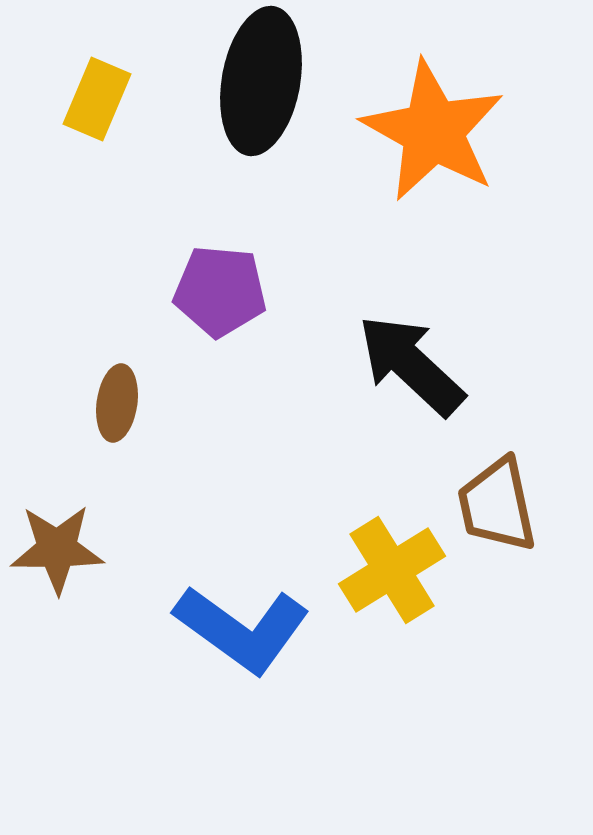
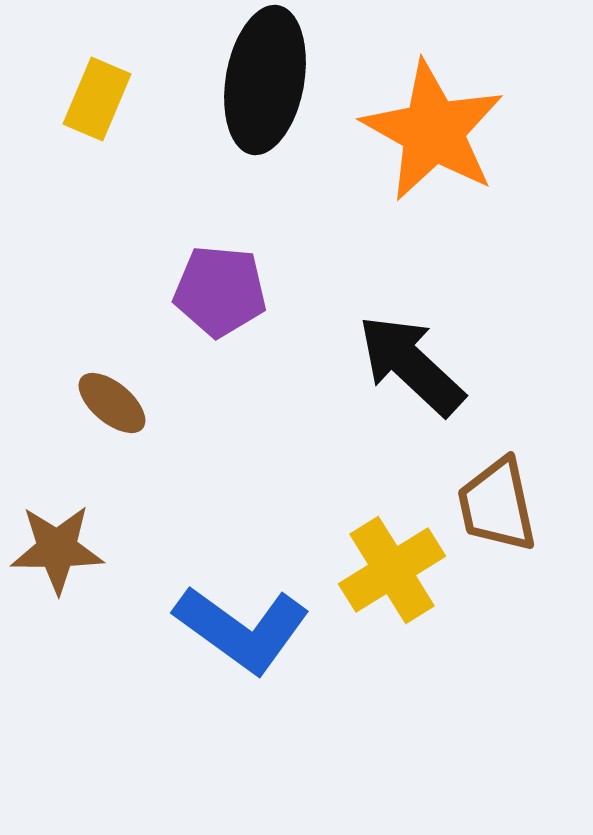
black ellipse: moved 4 px right, 1 px up
brown ellipse: moved 5 px left; rotated 58 degrees counterclockwise
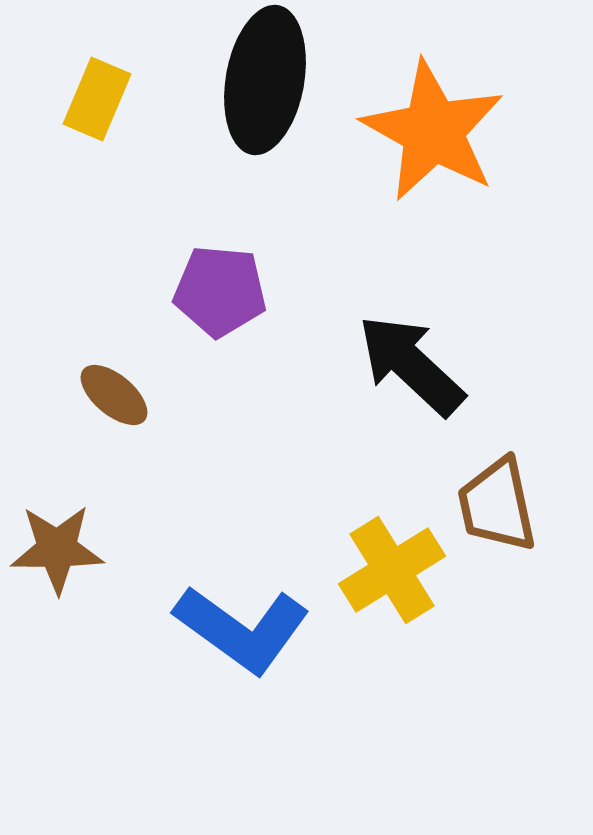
brown ellipse: moved 2 px right, 8 px up
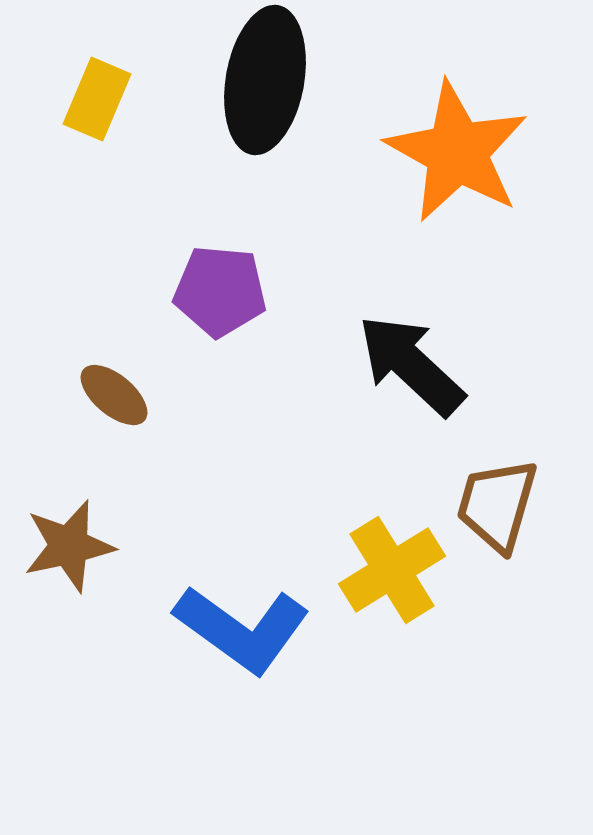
orange star: moved 24 px right, 21 px down
brown trapezoid: rotated 28 degrees clockwise
brown star: moved 12 px right, 3 px up; rotated 12 degrees counterclockwise
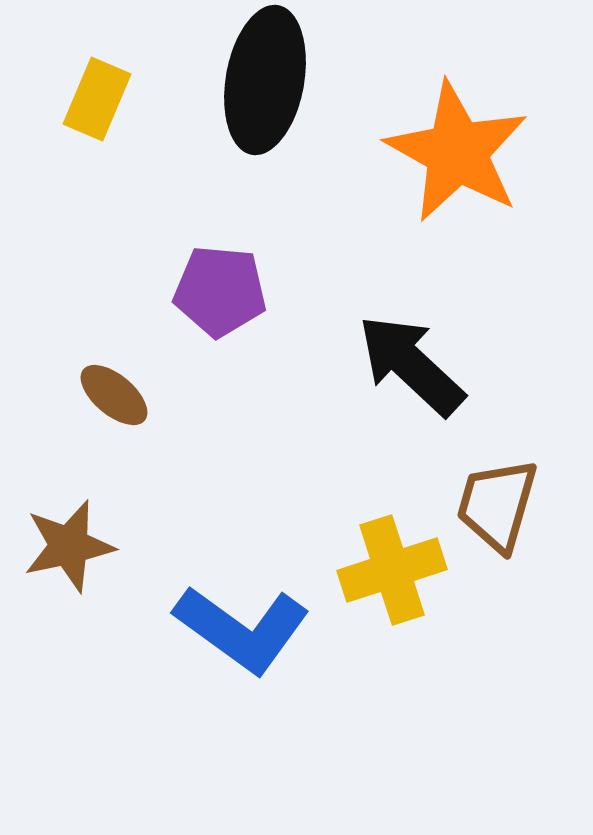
yellow cross: rotated 14 degrees clockwise
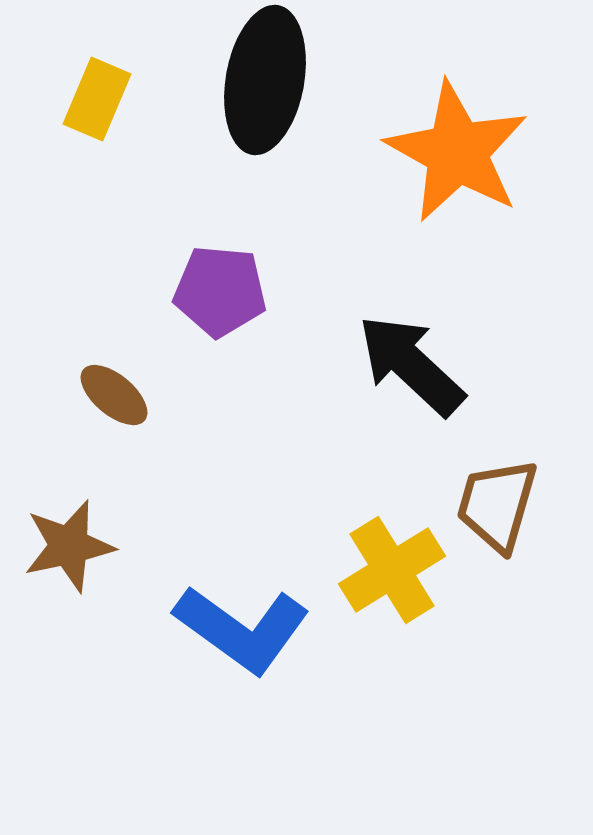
yellow cross: rotated 14 degrees counterclockwise
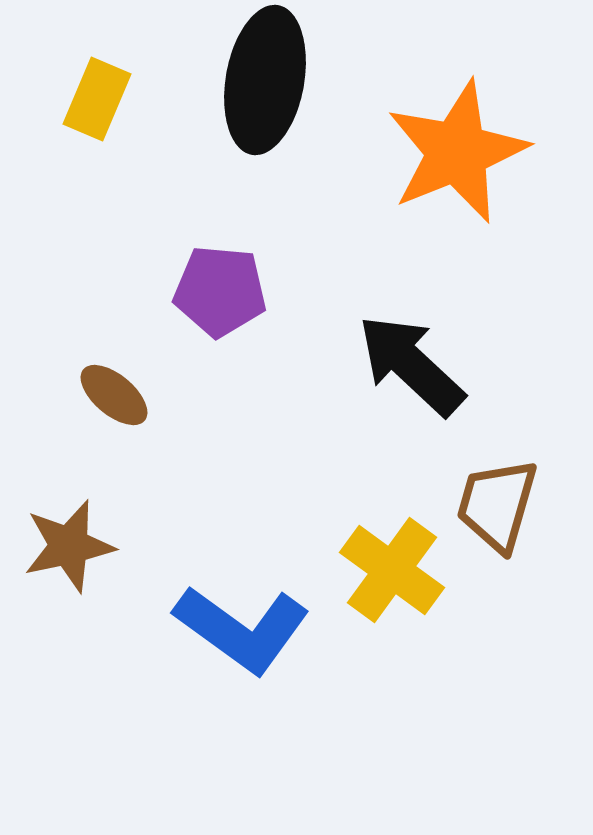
orange star: rotated 21 degrees clockwise
yellow cross: rotated 22 degrees counterclockwise
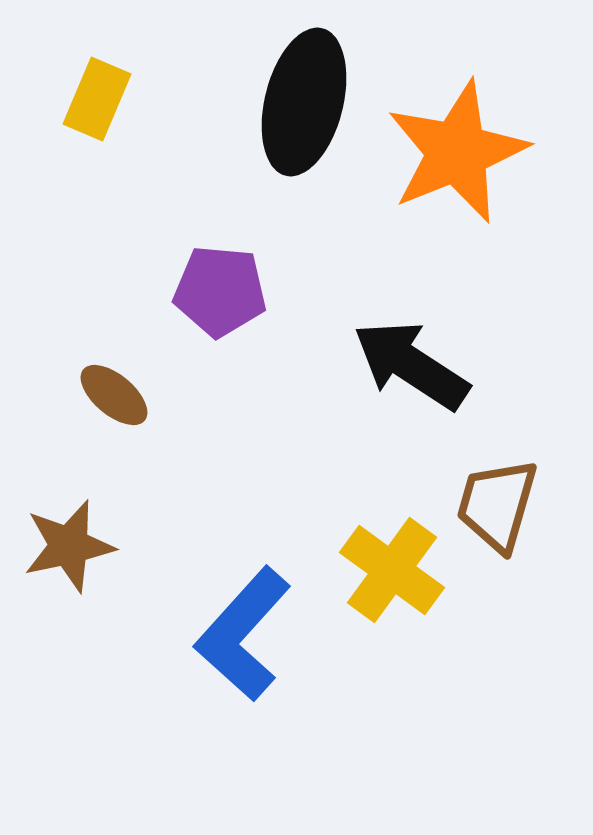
black ellipse: moved 39 px right, 22 px down; rotated 4 degrees clockwise
black arrow: rotated 10 degrees counterclockwise
blue L-shape: moved 1 px right, 5 px down; rotated 96 degrees clockwise
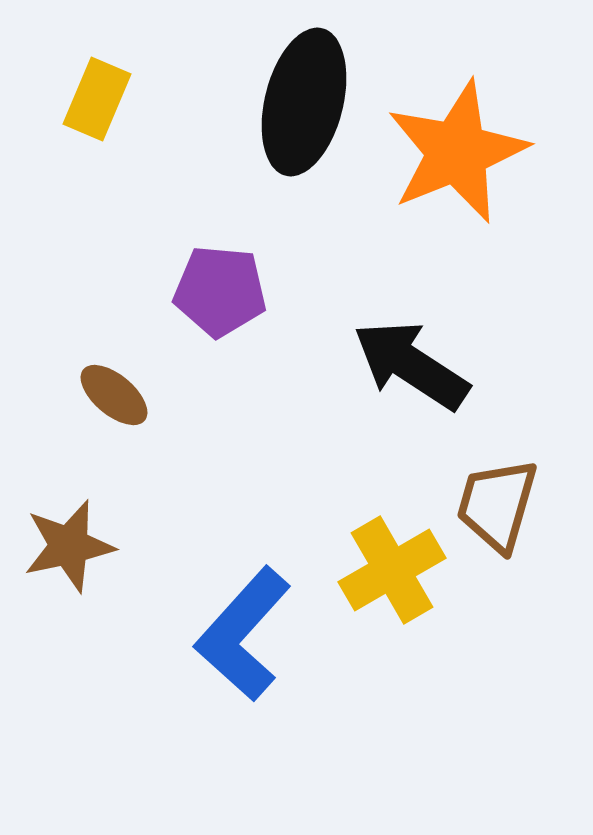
yellow cross: rotated 24 degrees clockwise
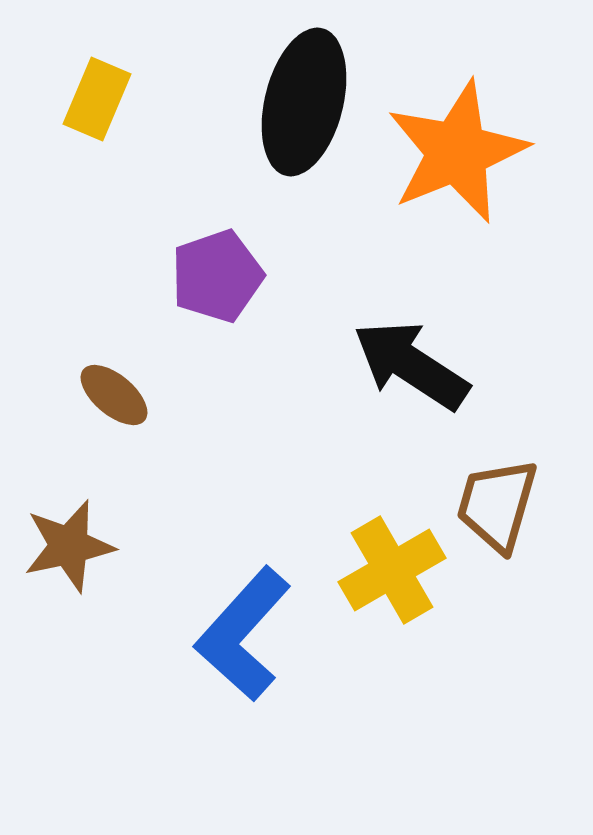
purple pentagon: moved 3 px left, 15 px up; rotated 24 degrees counterclockwise
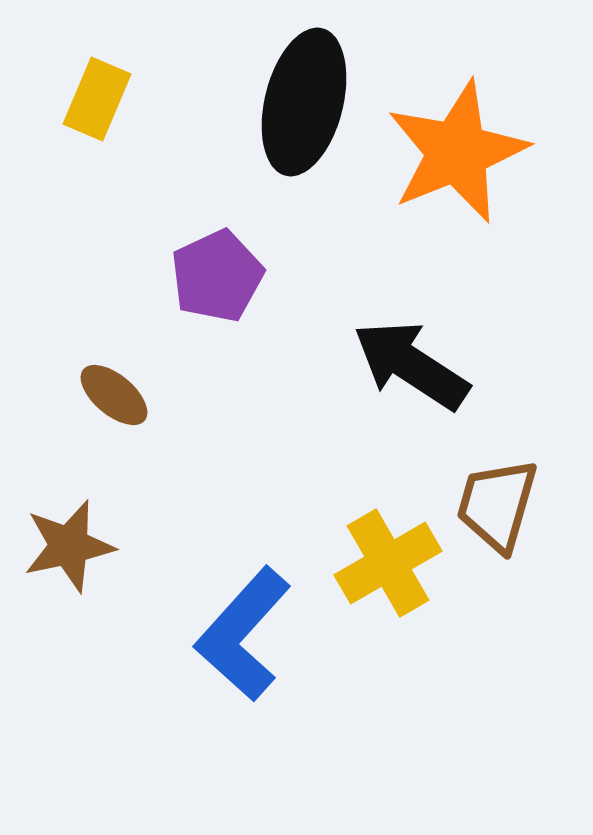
purple pentagon: rotated 6 degrees counterclockwise
yellow cross: moved 4 px left, 7 px up
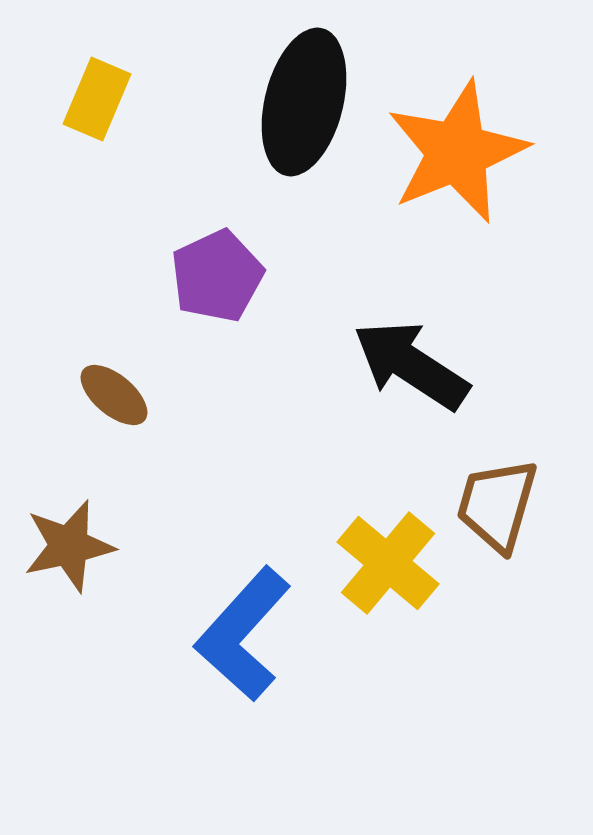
yellow cross: rotated 20 degrees counterclockwise
